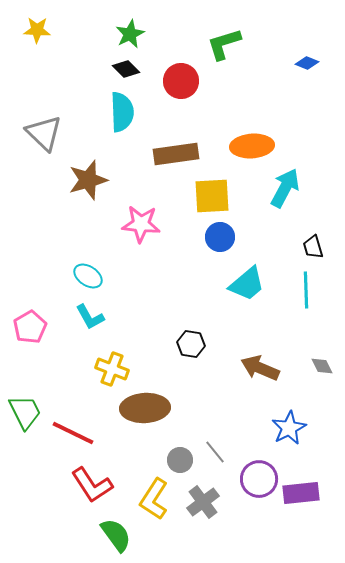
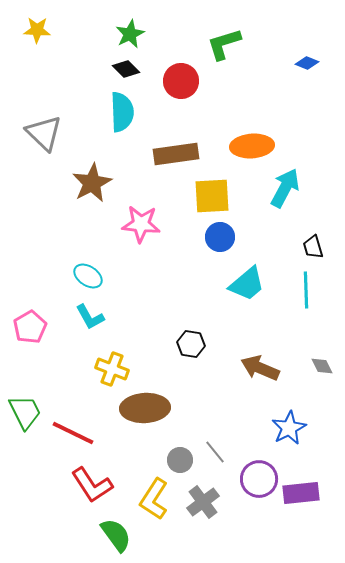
brown star: moved 4 px right, 3 px down; rotated 12 degrees counterclockwise
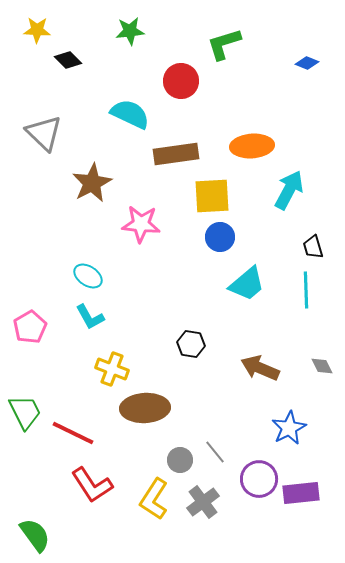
green star: moved 3 px up; rotated 20 degrees clockwise
black diamond: moved 58 px left, 9 px up
cyan semicircle: moved 8 px right, 2 px down; rotated 63 degrees counterclockwise
cyan arrow: moved 4 px right, 2 px down
green semicircle: moved 81 px left
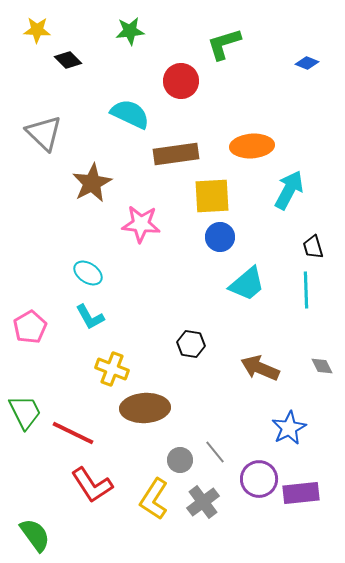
cyan ellipse: moved 3 px up
